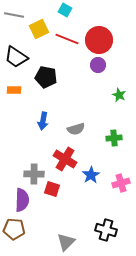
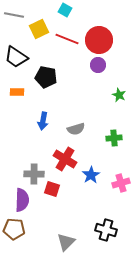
orange rectangle: moved 3 px right, 2 px down
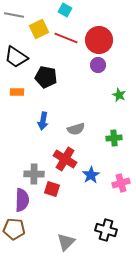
red line: moved 1 px left, 1 px up
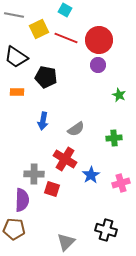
gray semicircle: rotated 18 degrees counterclockwise
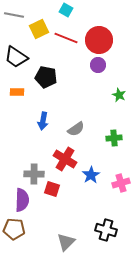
cyan square: moved 1 px right
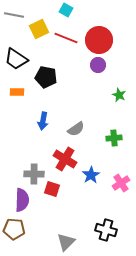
black trapezoid: moved 2 px down
pink cross: rotated 18 degrees counterclockwise
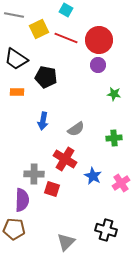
green star: moved 5 px left, 1 px up; rotated 16 degrees counterclockwise
blue star: moved 2 px right, 1 px down; rotated 12 degrees counterclockwise
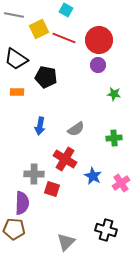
red line: moved 2 px left
blue arrow: moved 3 px left, 5 px down
purple semicircle: moved 3 px down
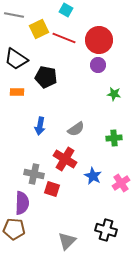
gray cross: rotated 12 degrees clockwise
gray triangle: moved 1 px right, 1 px up
